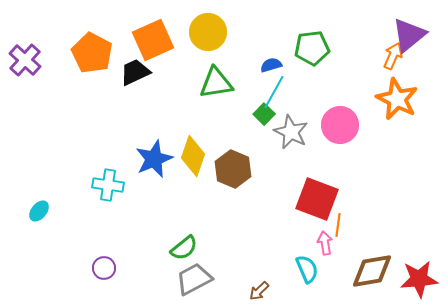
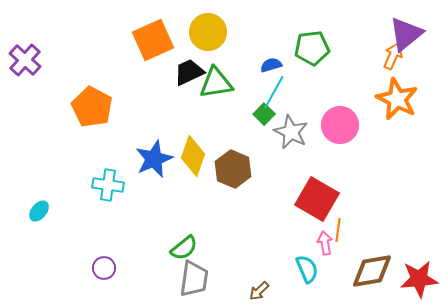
purple triangle: moved 3 px left, 1 px up
orange pentagon: moved 54 px down
black trapezoid: moved 54 px right
red square: rotated 9 degrees clockwise
orange line: moved 5 px down
gray trapezoid: rotated 126 degrees clockwise
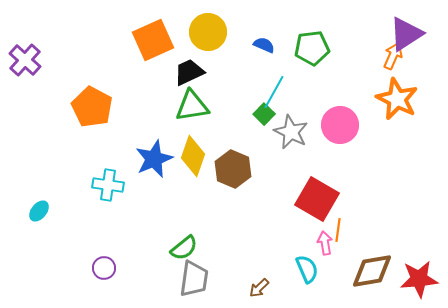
purple triangle: rotated 6 degrees clockwise
blue semicircle: moved 7 px left, 20 px up; rotated 40 degrees clockwise
green triangle: moved 24 px left, 23 px down
brown arrow: moved 3 px up
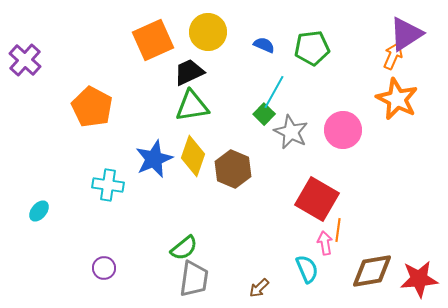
pink circle: moved 3 px right, 5 px down
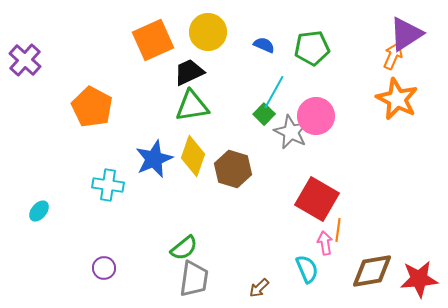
pink circle: moved 27 px left, 14 px up
brown hexagon: rotated 6 degrees counterclockwise
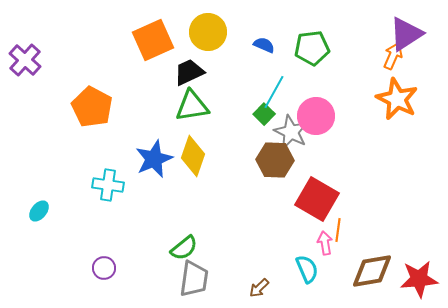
brown hexagon: moved 42 px right, 9 px up; rotated 15 degrees counterclockwise
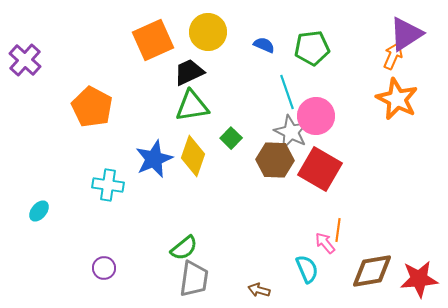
cyan line: moved 13 px right; rotated 48 degrees counterclockwise
green square: moved 33 px left, 24 px down
red square: moved 3 px right, 30 px up
pink arrow: rotated 30 degrees counterclockwise
brown arrow: moved 2 px down; rotated 60 degrees clockwise
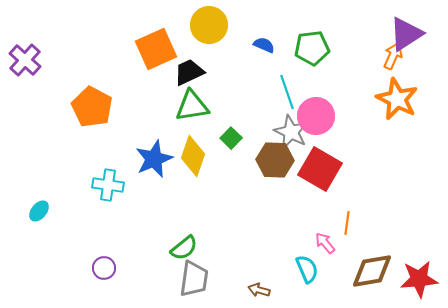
yellow circle: moved 1 px right, 7 px up
orange square: moved 3 px right, 9 px down
orange line: moved 9 px right, 7 px up
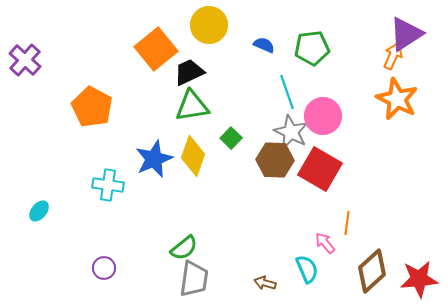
orange square: rotated 15 degrees counterclockwise
pink circle: moved 7 px right
brown diamond: rotated 33 degrees counterclockwise
brown arrow: moved 6 px right, 7 px up
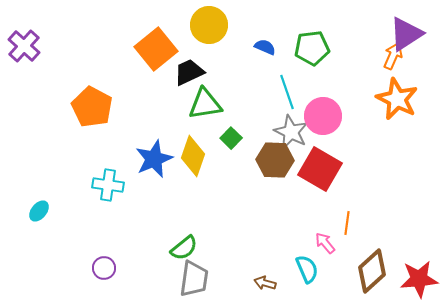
blue semicircle: moved 1 px right, 2 px down
purple cross: moved 1 px left, 14 px up
green triangle: moved 13 px right, 2 px up
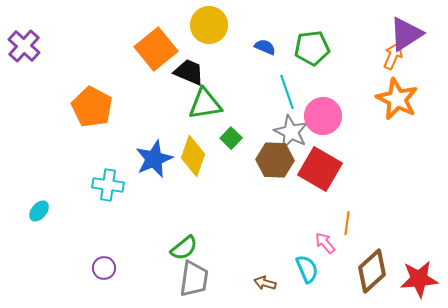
black trapezoid: rotated 48 degrees clockwise
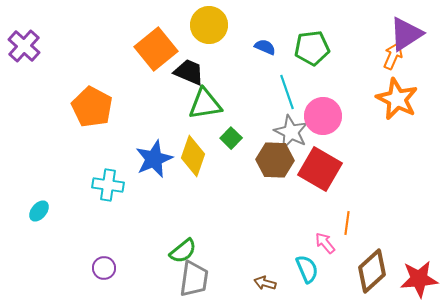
green semicircle: moved 1 px left, 3 px down
